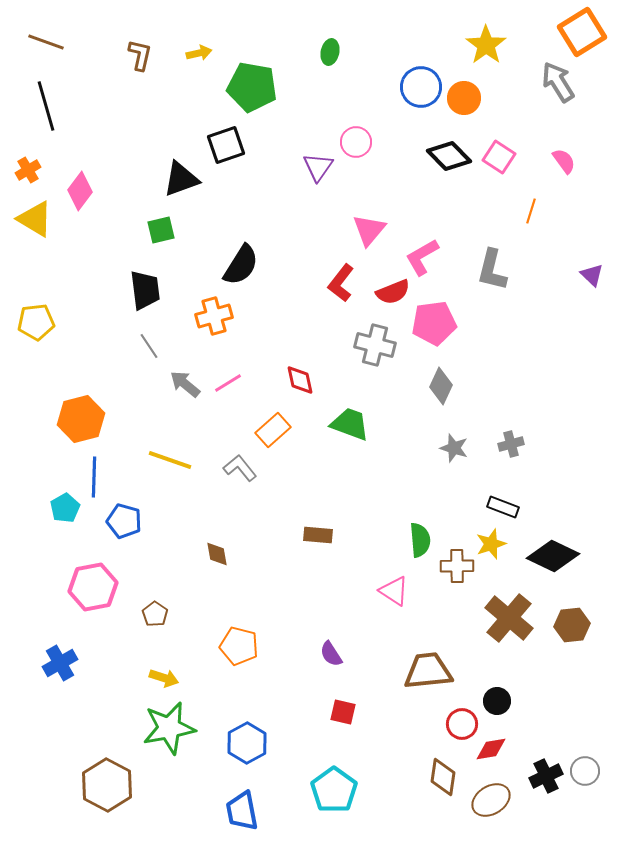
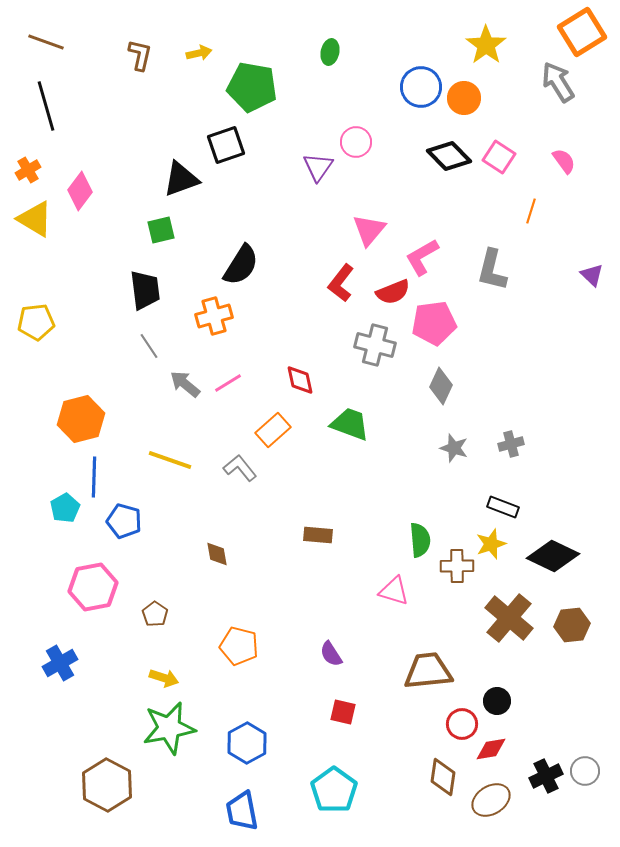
pink triangle at (394, 591): rotated 16 degrees counterclockwise
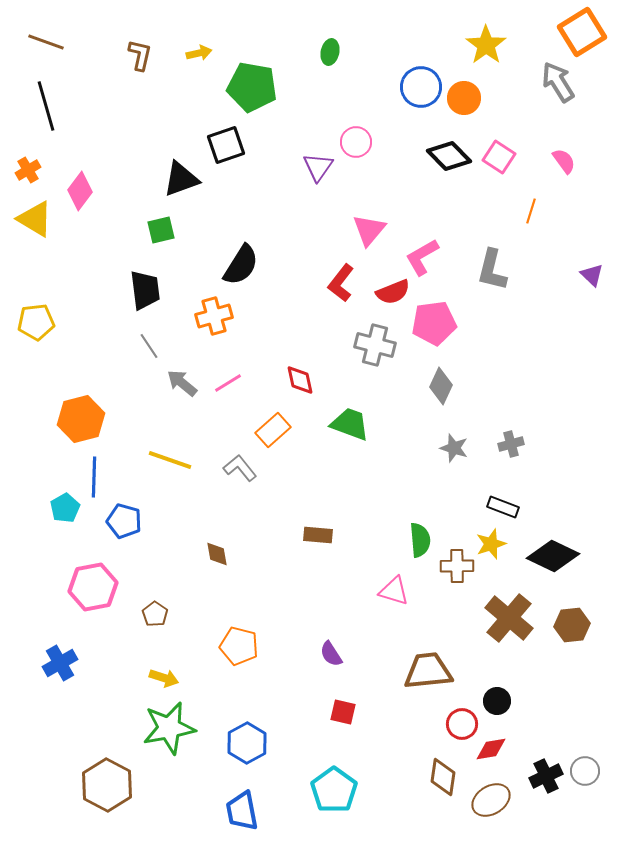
gray arrow at (185, 384): moved 3 px left, 1 px up
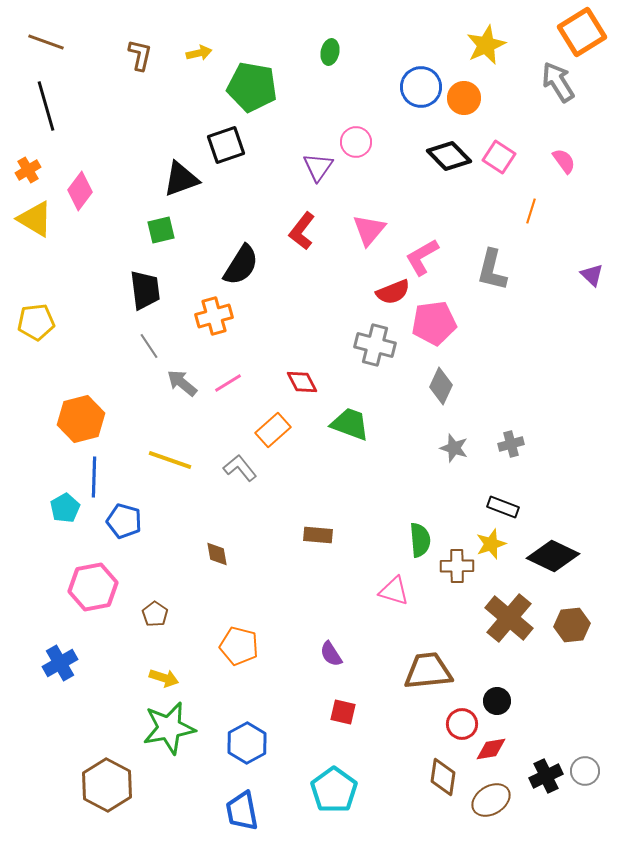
yellow star at (486, 45): rotated 12 degrees clockwise
red L-shape at (341, 283): moved 39 px left, 52 px up
red diamond at (300, 380): moved 2 px right, 2 px down; rotated 16 degrees counterclockwise
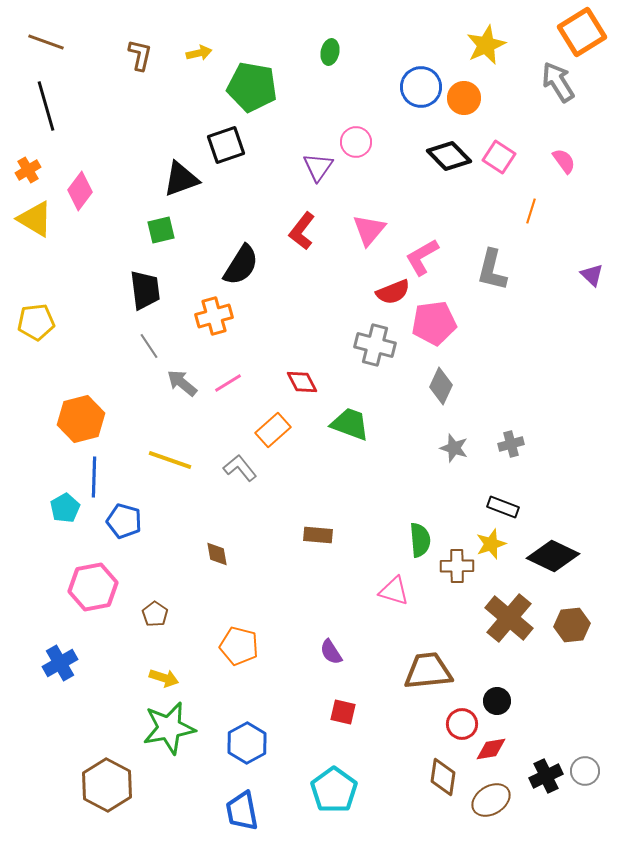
purple semicircle at (331, 654): moved 2 px up
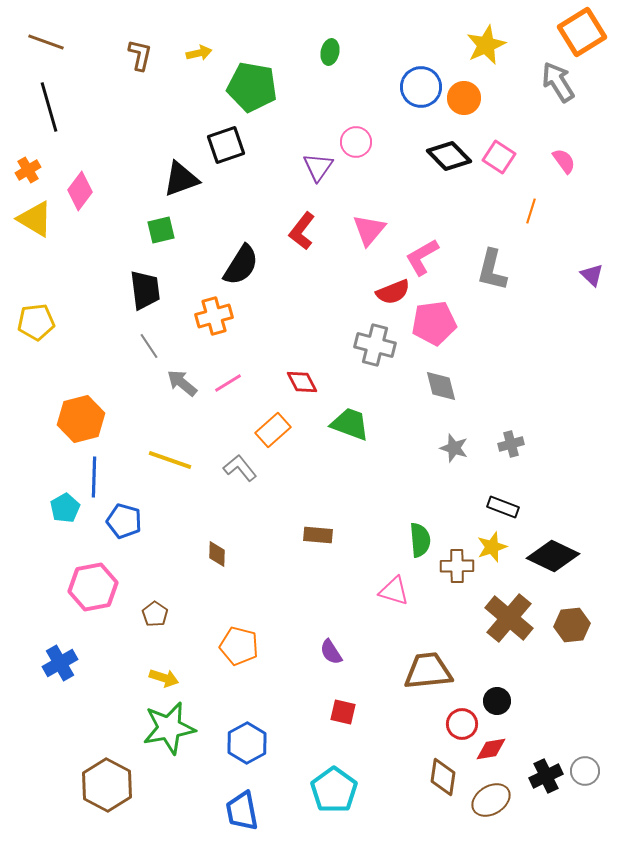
black line at (46, 106): moved 3 px right, 1 px down
gray diamond at (441, 386): rotated 39 degrees counterclockwise
yellow star at (491, 544): moved 1 px right, 3 px down
brown diamond at (217, 554): rotated 12 degrees clockwise
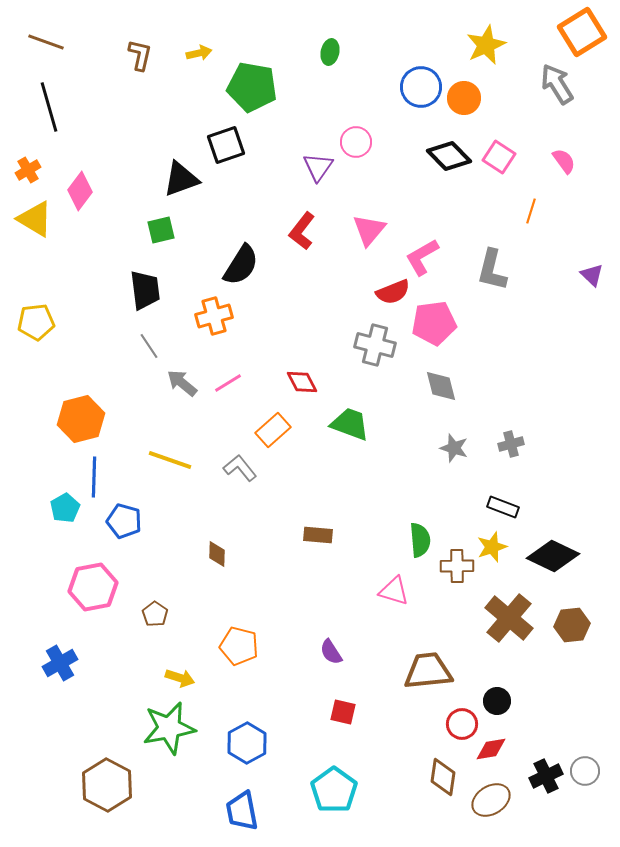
gray arrow at (558, 82): moved 1 px left, 2 px down
yellow arrow at (164, 678): moved 16 px right
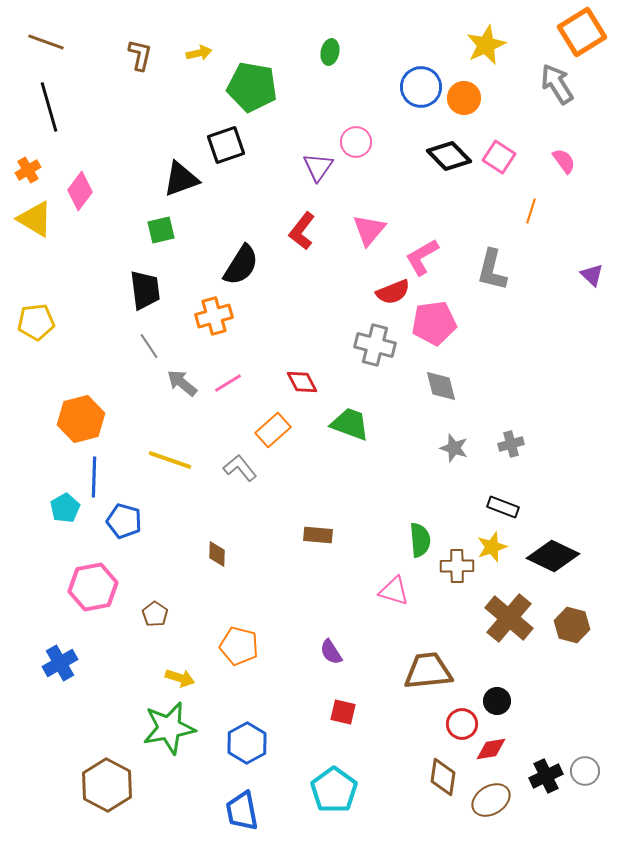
brown hexagon at (572, 625): rotated 20 degrees clockwise
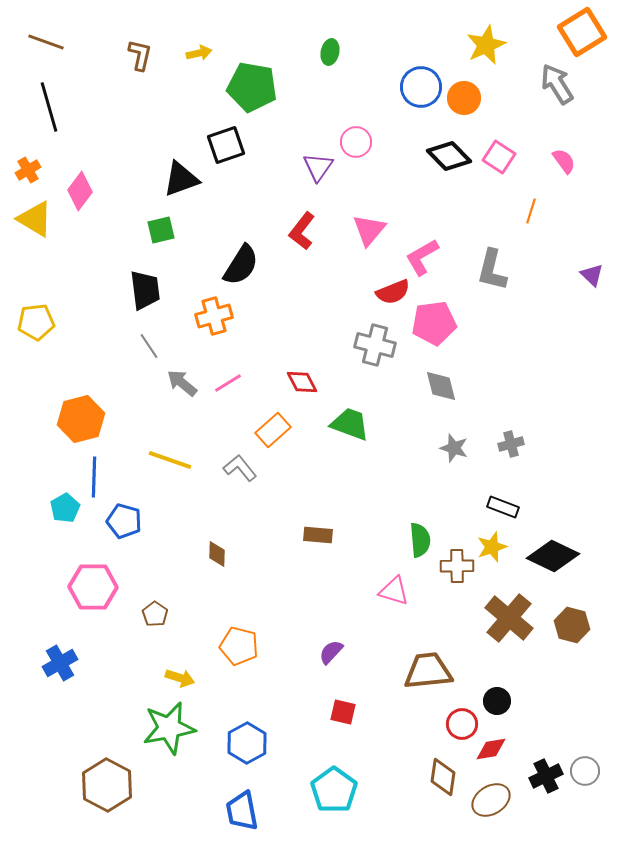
pink hexagon at (93, 587): rotated 12 degrees clockwise
purple semicircle at (331, 652): rotated 76 degrees clockwise
